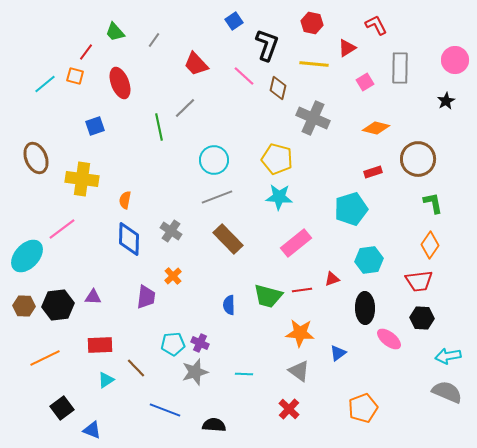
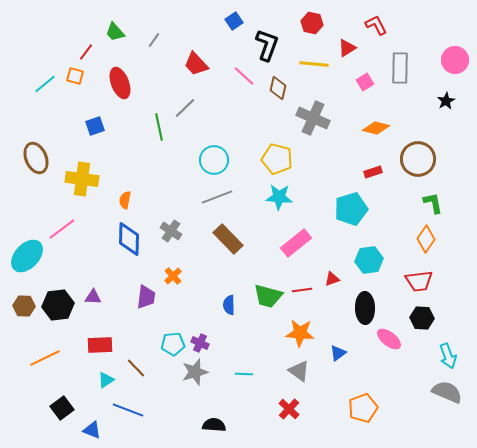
orange diamond at (430, 245): moved 4 px left, 6 px up
cyan arrow at (448, 356): rotated 100 degrees counterclockwise
blue line at (165, 410): moved 37 px left
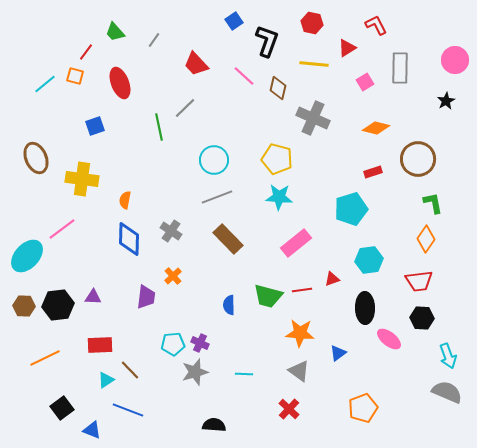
black L-shape at (267, 45): moved 4 px up
brown line at (136, 368): moved 6 px left, 2 px down
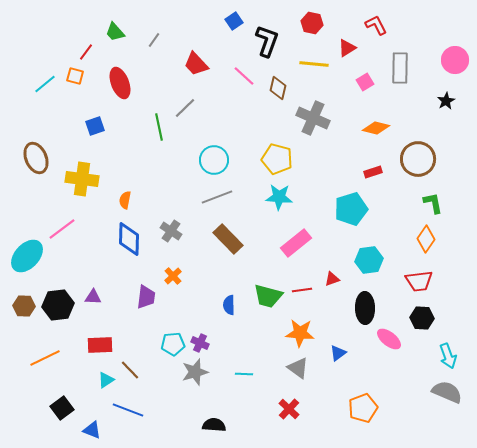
gray triangle at (299, 371): moved 1 px left, 3 px up
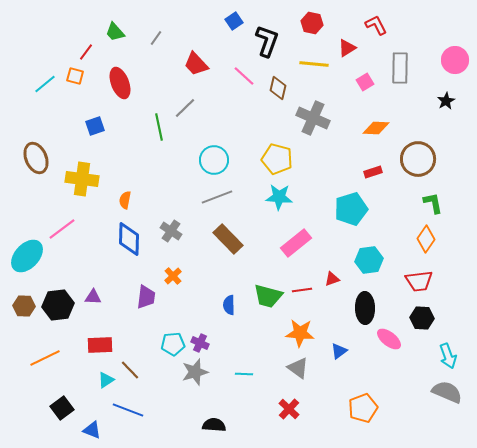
gray line at (154, 40): moved 2 px right, 2 px up
orange diamond at (376, 128): rotated 12 degrees counterclockwise
blue triangle at (338, 353): moved 1 px right, 2 px up
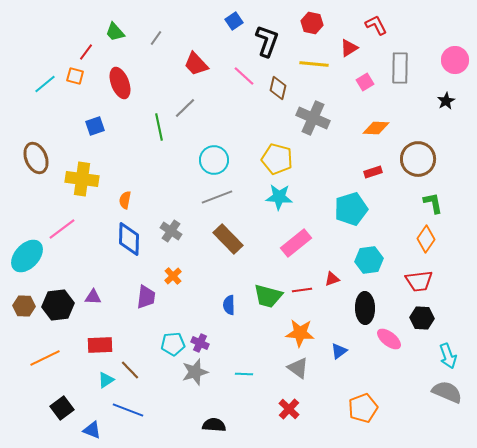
red triangle at (347, 48): moved 2 px right
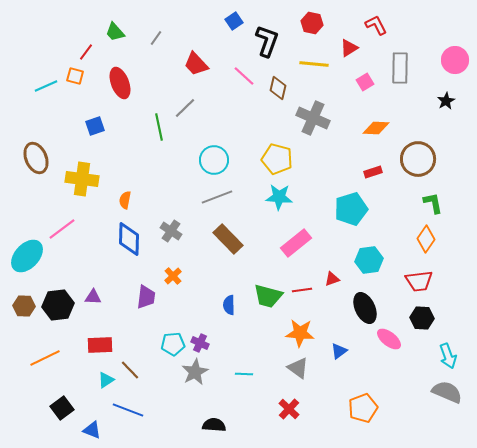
cyan line at (45, 84): moved 1 px right, 2 px down; rotated 15 degrees clockwise
black ellipse at (365, 308): rotated 24 degrees counterclockwise
gray star at (195, 372): rotated 12 degrees counterclockwise
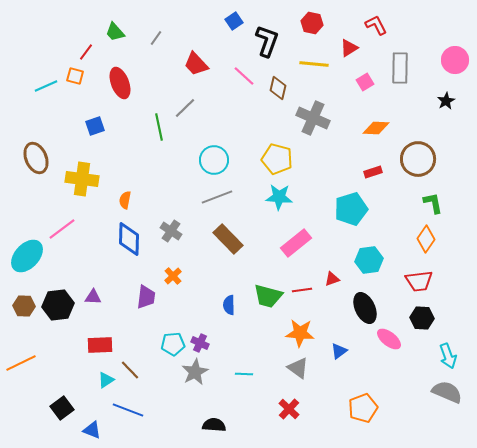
orange line at (45, 358): moved 24 px left, 5 px down
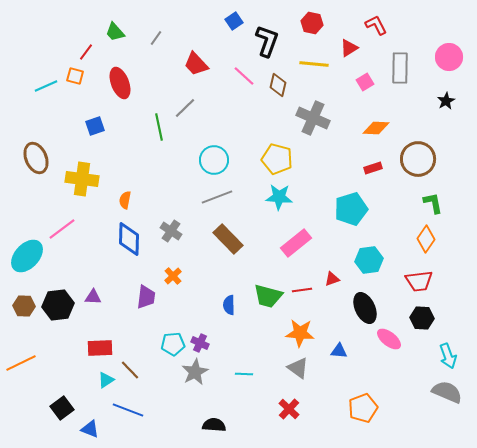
pink circle at (455, 60): moved 6 px left, 3 px up
brown diamond at (278, 88): moved 3 px up
red rectangle at (373, 172): moved 4 px up
red rectangle at (100, 345): moved 3 px down
blue triangle at (339, 351): rotated 42 degrees clockwise
blue triangle at (92, 430): moved 2 px left, 1 px up
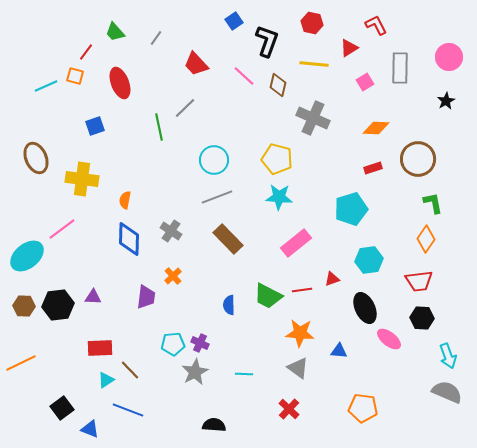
cyan ellipse at (27, 256): rotated 8 degrees clockwise
green trapezoid at (268, 296): rotated 12 degrees clockwise
orange pentagon at (363, 408): rotated 28 degrees clockwise
